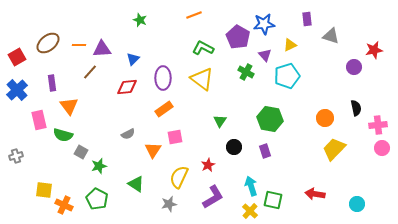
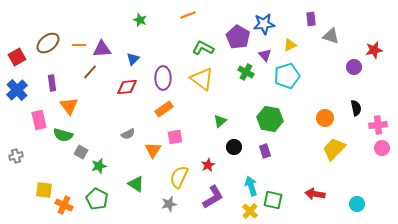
orange line at (194, 15): moved 6 px left
purple rectangle at (307, 19): moved 4 px right
green triangle at (220, 121): rotated 16 degrees clockwise
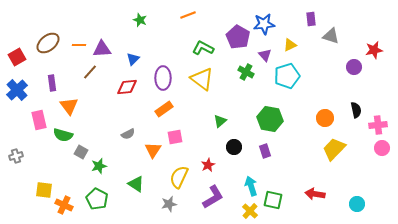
black semicircle at (356, 108): moved 2 px down
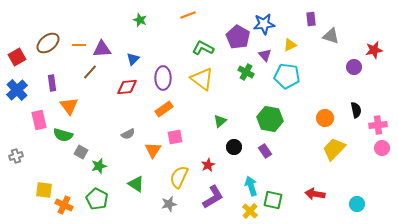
cyan pentagon at (287, 76): rotated 25 degrees clockwise
purple rectangle at (265, 151): rotated 16 degrees counterclockwise
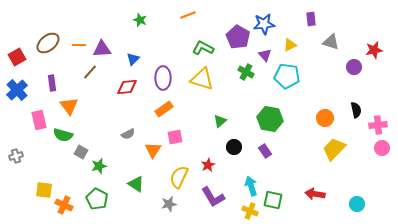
gray triangle at (331, 36): moved 6 px down
yellow triangle at (202, 79): rotated 20 degrees counterclockwise
purple L-shape at (213, 197): rotated 90 degrees clockwise
yellow cross at (250, 211): rotated 21 degrees counterclockwise
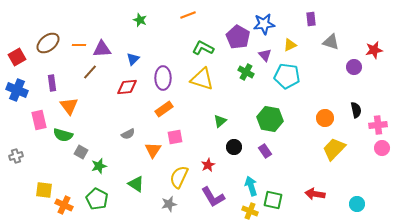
blue cross at (17, 90): rotated 25 degrees counterclockwise
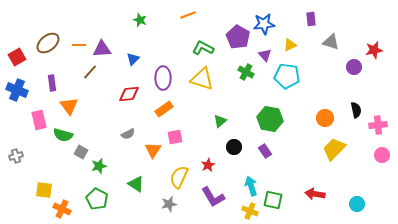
red diamond at (127, 87): moved 2 px right, 7 px down
pink circle at (382, 148): moved 7 px down
orange cross at (64, 205): moved 2 px left, 4 px down
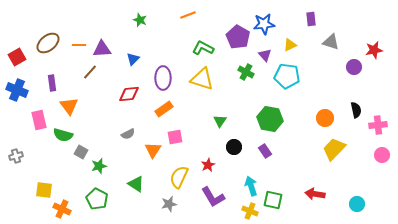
green triangle at (220, 121): rotated 16 degrees counterclockwise
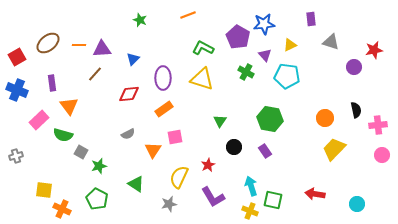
brown line at (90, 72): moved 5 px right, 2 px down
pink rectangle at (39, 120): rotated 60 degrees clockwise
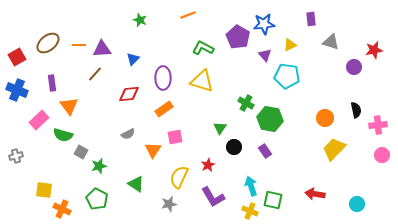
green cross at (246, 72): moved 31 px down
yellow triangle at (202, 79): moved 2 px down
green triangle at (220, 121): moved 7 px down
